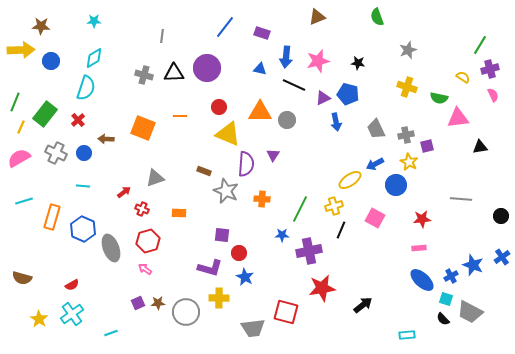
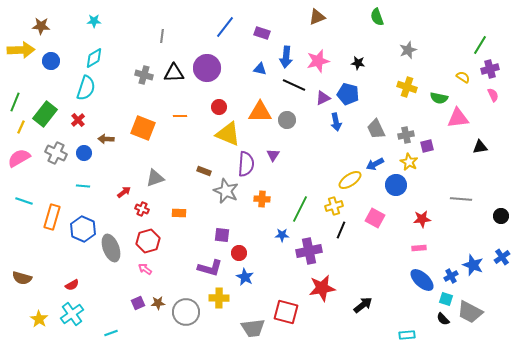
cyan line at (24, 201): rotated 36 degrees clockwise
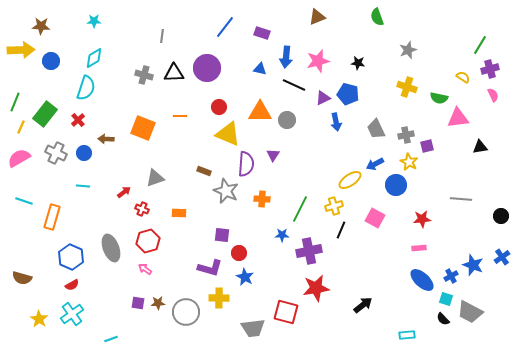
blue hexagon at (83, 229): moved 12 px left, 28 px down
red star at (322, 288): moved 6 px left
purple square at (138, 303): rotated 32 degrees clockwise
cyan line at (111, 333): moved 6 px down
